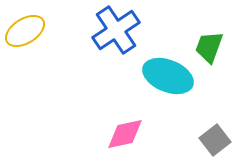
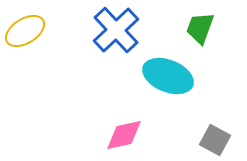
blue cross: rotated 9 degrees counterclockwise
green trapezoid: moved 9 px left, 19 px up
pink diamond: moved 1 px left, 1 px down
gray square: rotated 24 degrees counterclockwise
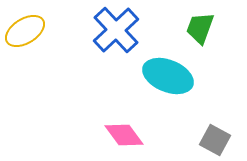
pink diamond: rotated 66 degrees clockwise
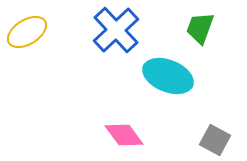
yellow ellipse: moved 2 px right, 1 px down
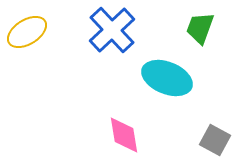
blue cross: moved 4 px left
cyan ellipse: moved 1 px left, 2 px down
pink diamond: rotated 27 degrees clockwise
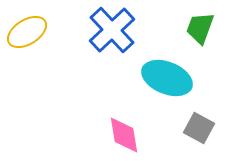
gray square: moved 16 px left, 12 px up
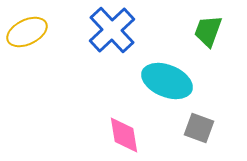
green trapezoid: moved 8 px right, 3 px down
yellow ellipse: rotated 6 degrees clockwise
cyan ellipse: moved 3 px down
gray square: rotated 8 degrees counterclockwise
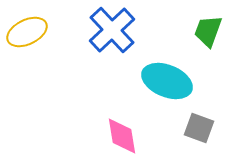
pink diamond: moved 2 px left, 1 px down
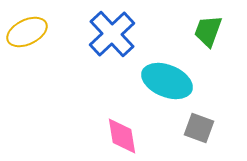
blue cross: moved 4 px down
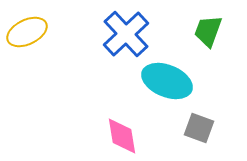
blue cross: moved 14 px right
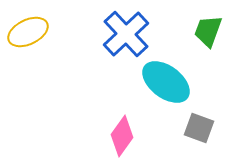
yellow ellipse: moved 1 px right
cyan ellipse: moved 1 px left, 1 px down; rotated 15 degrees clockwise
pink diamond: rotated 45 degrees clockwise
